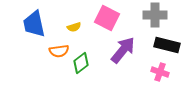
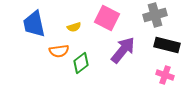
gray cross: rotated 15 degrees counterclockwise
pink cross: moved 5 px right, 3 px down
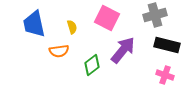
yellow semicircle: moved 2 px left; rotated 88 degrees counterclockwise
green diamond: moved 11 px right, 2 px down
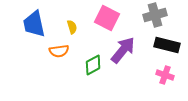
green diamond: moved 1 px right; rotated 10 degrees clockwise
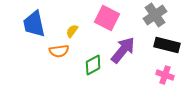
gray cross: rotated 20 degrees counterclockwise
yellow semicircle: moved 4 px down; rotated 128 degrees counterclockwise
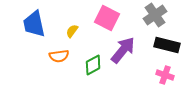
orange semicircle: moved 5 px down
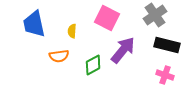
yellow semicircle: rotated 32 degrees counterclockwise
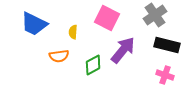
blue trapezoid: rotated 52 degrees counterclockwise
yellow semicircle: moved 1 px right, 1 px down
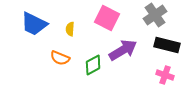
yellow semicircle: moved 3 px left, 3 px up
purple arrow: rotated 20 degrees clockwise
orange semicircle: moved 1 px right, 2 px down; rotated 30 degrees clockwise
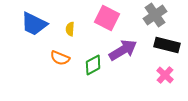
pink cross: rotated 24 degrees clockwise
